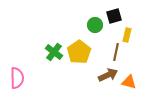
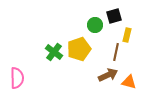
yellow pentagon: moved 3 px up; rotated 15 degrees clockwise
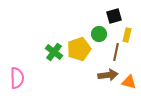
green circle: moved 4 px right, 9 px down
brown arrow: rotated 18 degrees clockwise
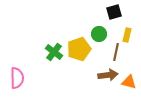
black square: moved 4 px up
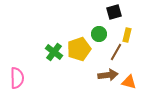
brown line: rotated 18 degrees clockwise
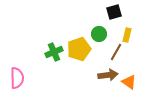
green cross: rotated 30 degrees clockwise
orange triangle: rotated 21 degrees clockwise
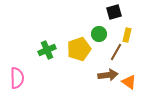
green cross: moved 7 px left, 2 px up
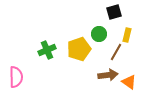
pink semicircle: moved 1 px left, 1 px up
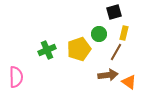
yellow rectangle: moved 3 px left, 2 px up
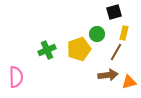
green circle: moved 2 px left
orange triangle: rotated 49 degrees counterclockwise
